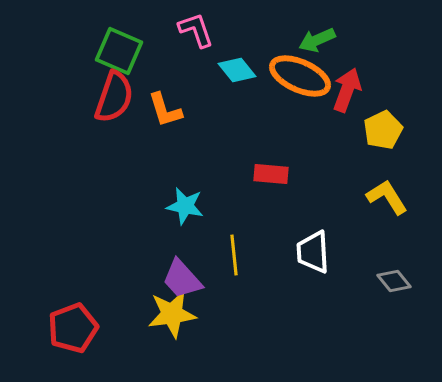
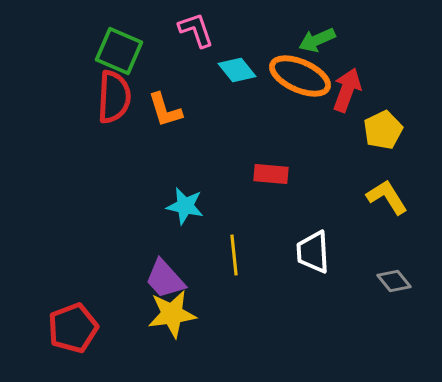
red semicircle: rotated 16 degrees counterclockwise
purple trapezoid: moved 17 px left
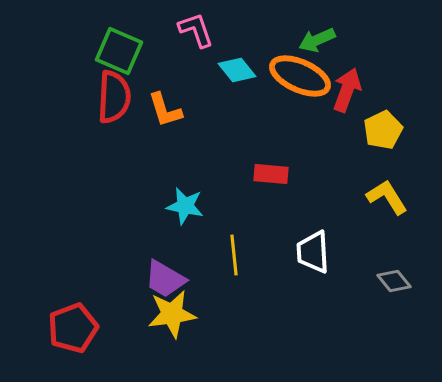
purple trapezoid: rotated 18 degrees counterclockwise
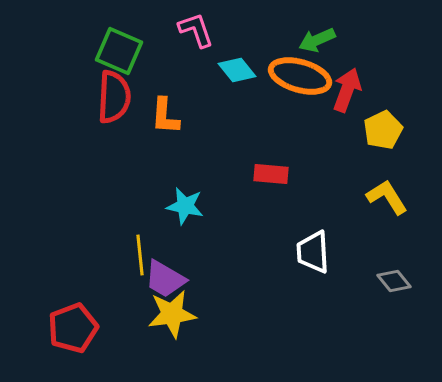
orange ellipse: rotated 8 degrees counterclockwise
orange L-shape: moved 6 px down; rotated 21 degrees clockwise
yellow line: moved 94 px left
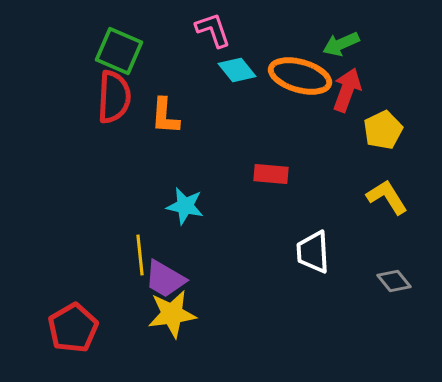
pink L-shape: moved 17 px right
green arrow: moved 24 px right, 4 px down
red pentagon: rotated 9 degrees counterclockwise
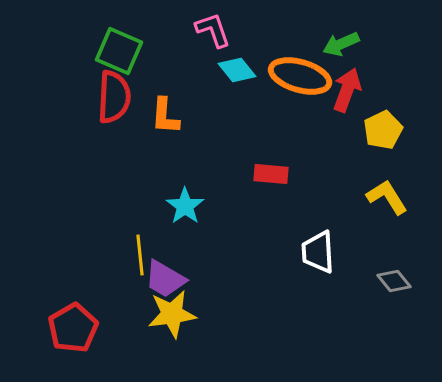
cyan star: rotated 24 degrees clockwise
white trapezoid: moved 5 px right
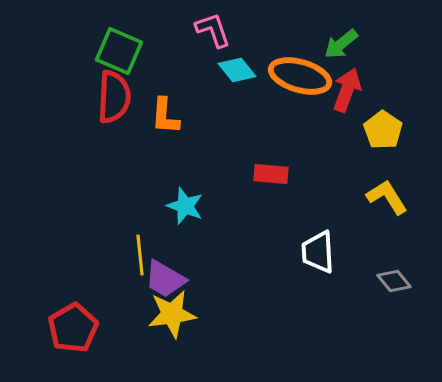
green arrow: rotated 15 degrees counterclockwise
yellow pentagon: rotated 12 degrees counterclockwise
cyan star: rotated 15 degrees counterclockwise
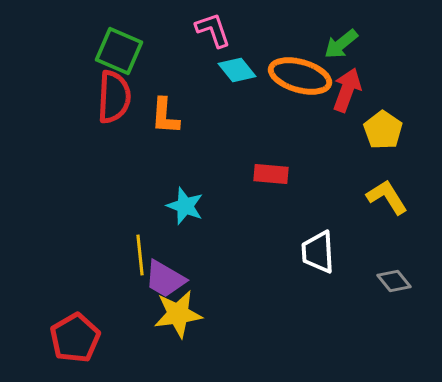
yellow star: moved 6 px right
red pentagon: moved 2 px right, 10 px down
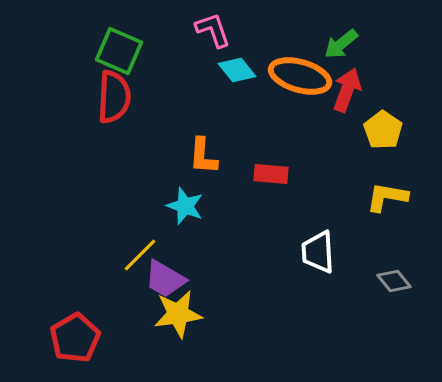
orange L-shape: moved 38 px right, 40 px down
yellow L-shape: rotated 48 degrees counterclockwise
yellow line: rotated 51 degrees clockwise
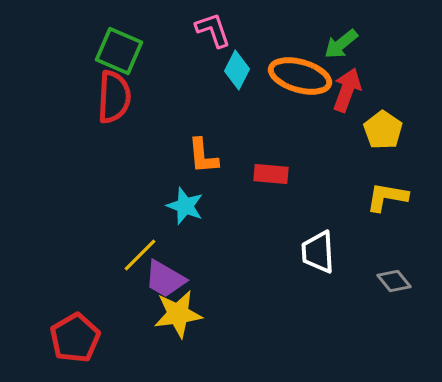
cyan diamond: rotated 66 degrees clockwise
orange L-shape: rotated 9 degrees counterclockwise
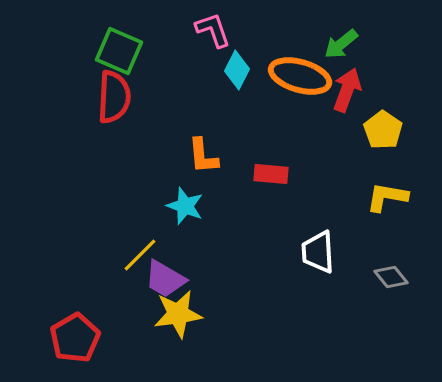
gray diamond: moved 3 px left, 4 px up
